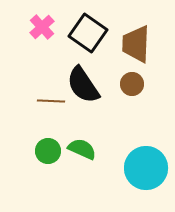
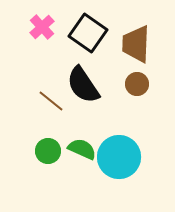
brown circle: moved 5 px right
brown line: rotated 36 degrees clockwise
cyan circle: moved 27 px left, 11 px up
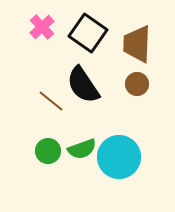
brown trapezoid: moved 1 px right
green semicircle: rotated 136 degrees clockwise
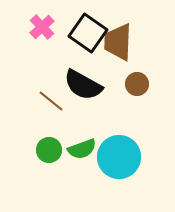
brown trapezoid: moved 19 px left, 2 px up
black semicircle: rotated 27 degrees counterclockwise
green circle: moved 1 px right, 1 px up
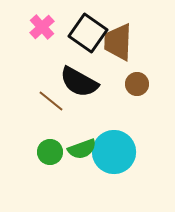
black semicircle: moved 4 px left, 3 px up
green circle: moved 1 px right, 2 px down
cyan circle: moved 5 px left, 5 px up
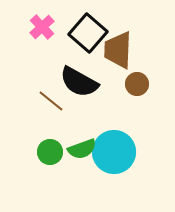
black square: rotated 6 degrees clockwise
brown trapezoid: moved 8 px down
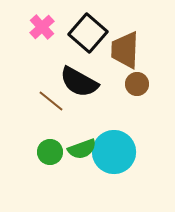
brown trapezoid: moved 7 px right
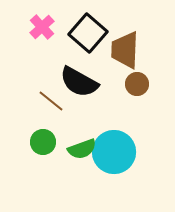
green circle: moved 7 px left, 10 px up
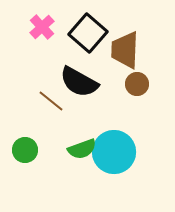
green circle: moved 18 px left, 8 px down
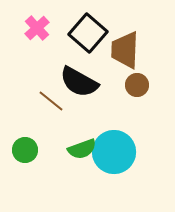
pink cross: moved 5 px left, 1 px down
brown circle: moved 1 px down
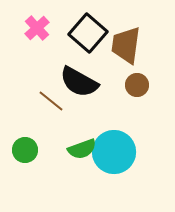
brown trapezoid: moved 1 px right, 5 px up; rotated 6 degrees clockwise
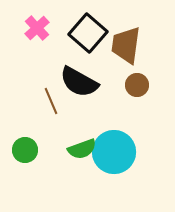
brown line: rotated 28 degrees clockwise
